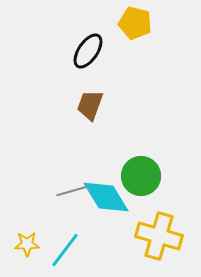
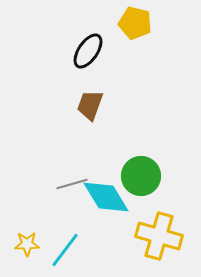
gray line: moved 7 px up
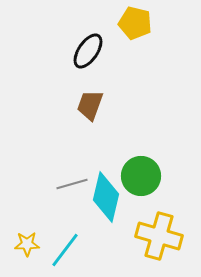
cyan diamond: rotated 45 degrees clockwise
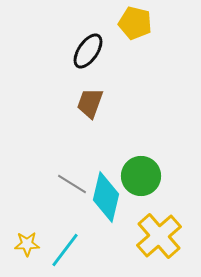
brown trapezoid: moved 2 px up
gray line: rotated 48 degrees clockwise
yellow cross: rotated 33 degrees clockwise
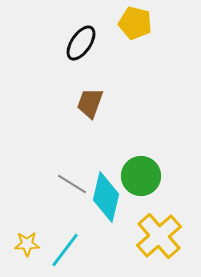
black ellipse: moved 7 px left, 8 px up
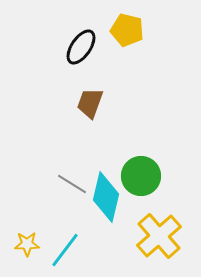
yellow pentagon: moved 8 px left, 7 px down
black ellipse: moved 4 px down
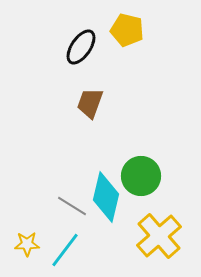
gray line: moved 22 px down
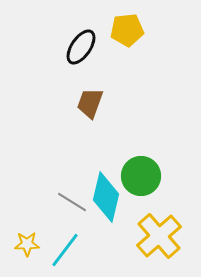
yellow pentagon: rotated 20 degrees counterclockwise
gray line: moved 4 px up
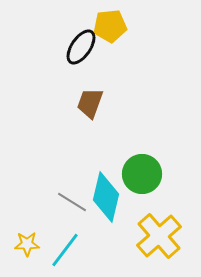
yellow pentagon: moved 17 px left, 4 px up
green circle: moved 1 px right, 2 px up
